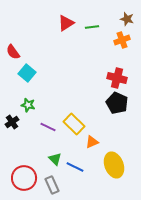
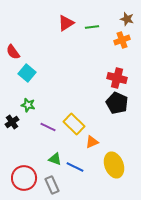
green triangle: rotated 24 degrees counterclockwise
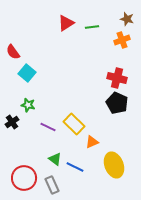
green triangle: rotated 16 degrees clockwise
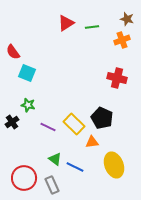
cyan square: rotated 18 degrees counterclockwise
black pentagon: moved 15 px left, 15 px down
orange triangle: rotated 16 degrees clockwise
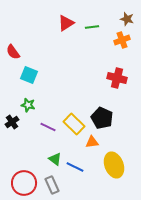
cyan square: moved 2 px right, 2 px down
red circle: moved 5 px down
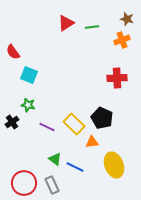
red cross: rotated 18 degrees counterclockwise
purple line: moved 1 px left
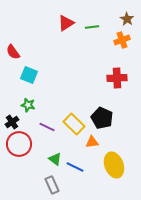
brown star: rotated 16 degrees clockwise
red circle: moved 5 px left, 39 px up
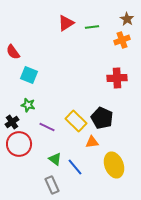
yellow rectangle: moved 2 px right, 3 px up
blue line: rotated 24 degrees clockwise
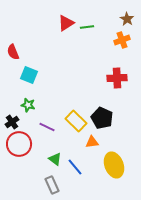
green line: moved 5 px left
red semicircle: rotated 14 degrees clockwise
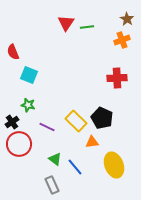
red triangle: rotated 24 degrees counterclockwise
